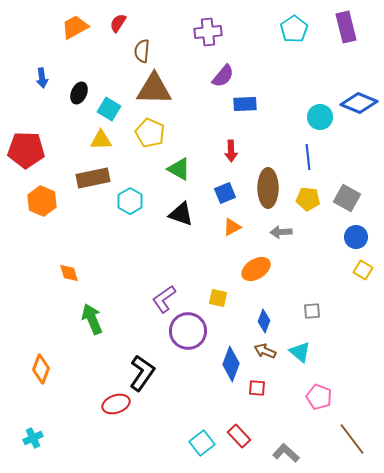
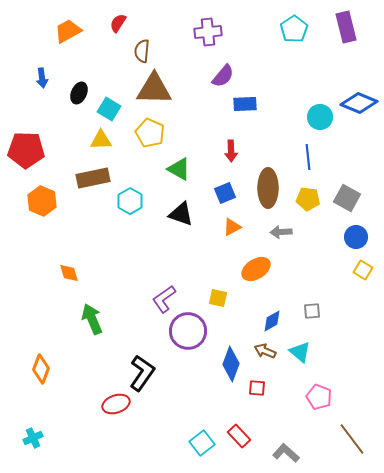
orange trapezoid at (75, 27): moved 7 px left, 4 px down
blue diamond at (264, 321): moved 8 px right; rotated 40 degrees clockwise
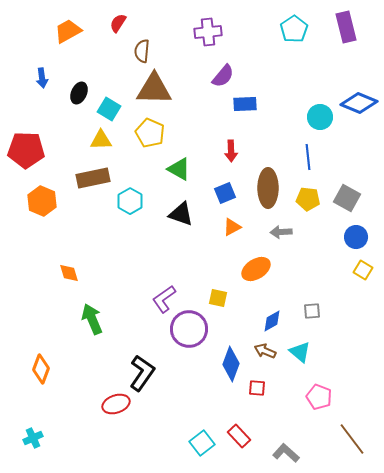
purple circle at (188, 331): moved 1 px right, 2 px up
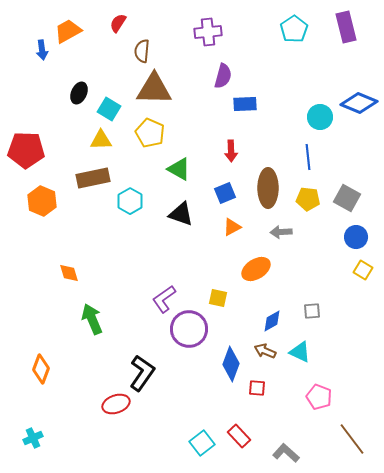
purple semicircle at (223, 76): rotated 25 degrees counterclockwise
blue arrow at (42, 78): moved 28 px up
cyan triangle at (300, 352): rotated 15 degrees counterclockwise
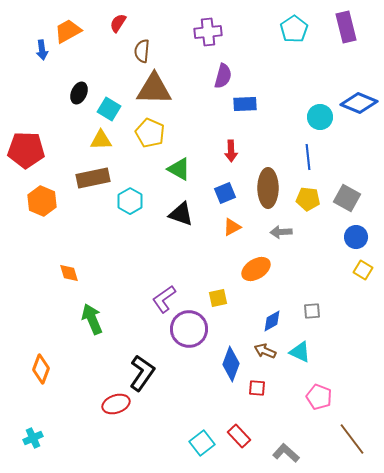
yellow square at (218, 298): rotated 24 degrees counterclockwise
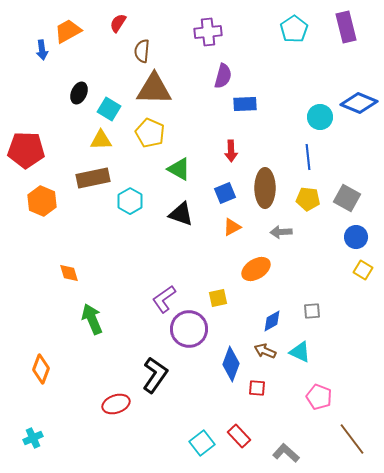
brown ellipse at (268, 188): moved 3 px left
black L-shape at (142, 373): moved 13 px right, 2 px down
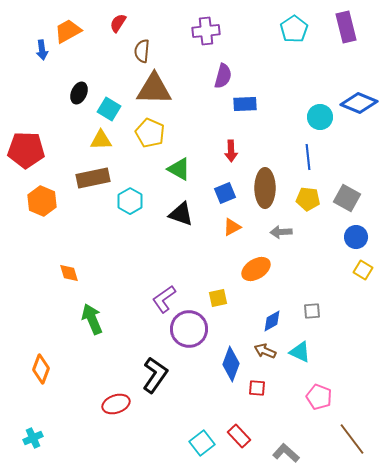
purple cross at (208, 32): moved 2 px left, 1 px up
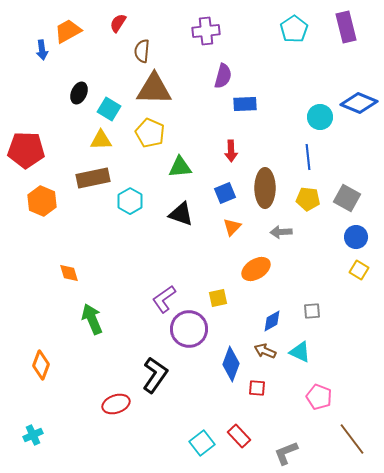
green triangle at (179, 169): moved 1 px right, 2 px up; rotated 35 degrees counterclockwise
orange triangle at (232, 227): rotated 18 degrees counterclockwise
yellow square at (363, 270): moved 4 px left
orange diamond at (41, 369): moved 4 px up
cyan cross at (33, 438): moved 3 px up
gray L-shape at (286, 453): rotated 64 degrees counterclockwise
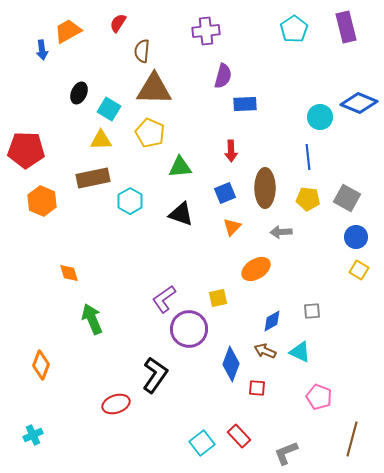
brown line at (352, 439): rotated 52 degrees clockwise
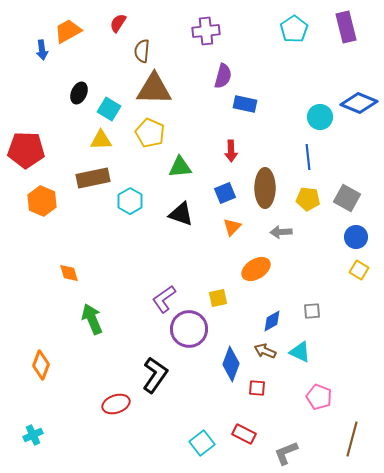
blue rectangle at (245, 104): rotated 15 degrees clockwise
red rectangle at (239, 436): moved 5 px right, 2 px up; rotated 20 degrees counterclockwise
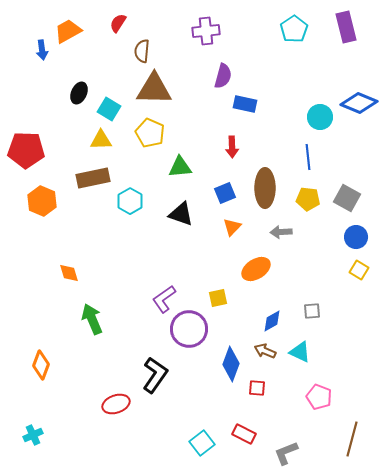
red arrow at (231, 151): moved 1 px right, 4 px up
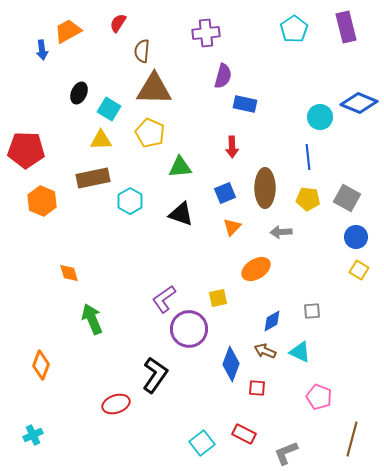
purple cross at (206, 31): moved 2 px down
